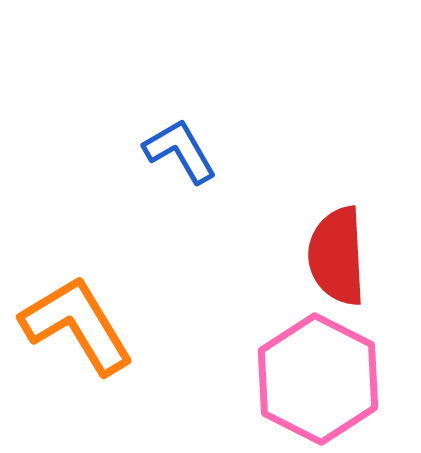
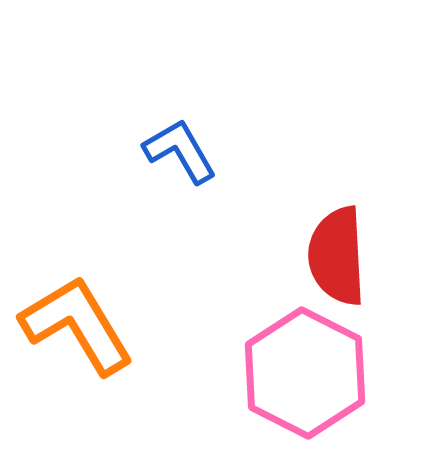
pink hexagon: moved 13 px left, 6 px up
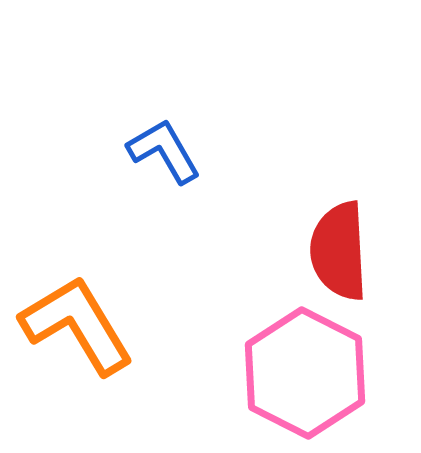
blue L-shape: moved 16 px left
red semicircle: moved 2 px right, 5 px up
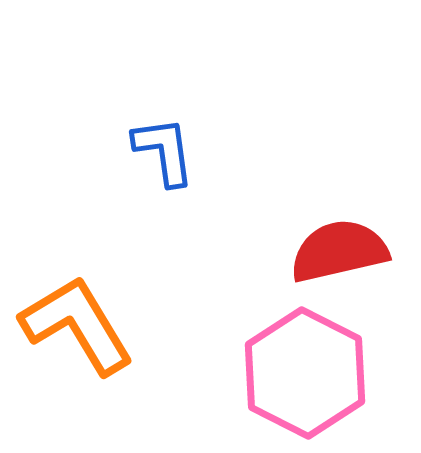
blue L-shape: rotated 22 degrees clockwise
red semicircle: rotated 80 degrees clockwise
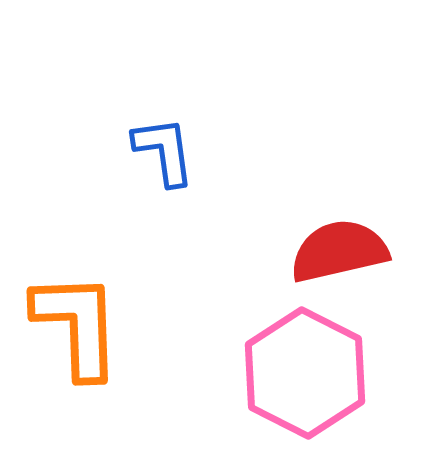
orange L-shape: rotated 29 degrees clockwise
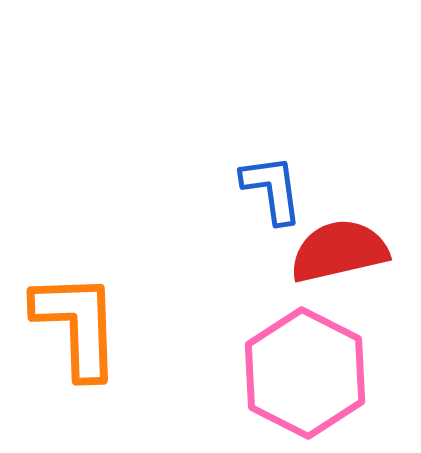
blue L-shape: moved 108 px right, 38 px down
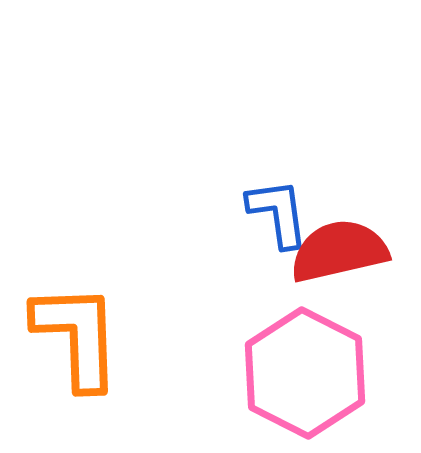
blue L-shape: moved 6 px right, 24 px down
orange L-shape: moved 11 px down
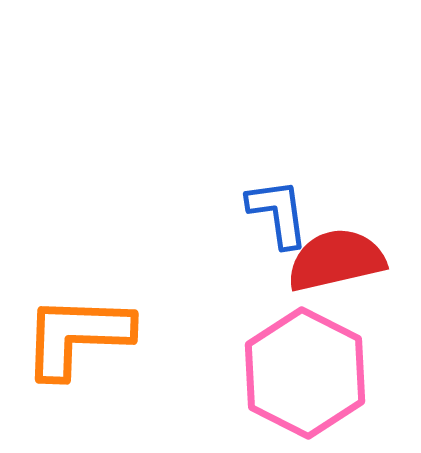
red semicircle: moved 3 px left, 9 px down
orange L-shape: rotated 86 degrees counterclockwise
